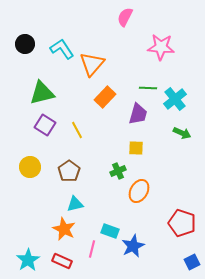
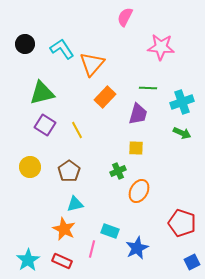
cyan cross: moved 7 px right, 3 px down; rotated 20 degrees clockwise
blue star: moved 4 px right, 2 px down
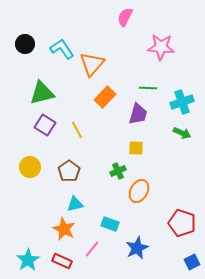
cyan rectangle: moved 7 px up
pink line: rotated 24 degrees clockwise
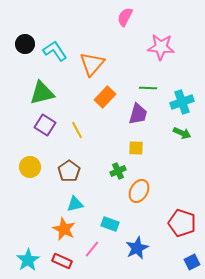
cyan L-shape: moved 7 px left, 2 px down
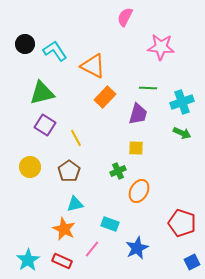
orange triangle: moved 1 px right, 2 px down; rotated 44 degrees counterclockwise
yellow line: moved 1 px left, 8 px down
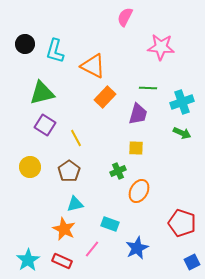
cyan L-shape: rotated 130 degrees counterclockwise
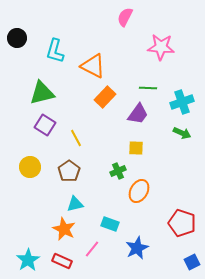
black circle: moved 8 px left, 6 px up
purple trapezoid: rotated 20 degrees clockwise
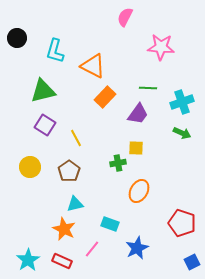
green triangle: moved 1 px right, 2 px up
green cross: moved 8 px up; rotated 14 degrees clockwise
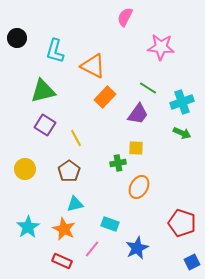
green line: rotated 30 degrees clockwise
yellow circle: moved 5 px left, 2 px down
orange ellipse: moved 4 px up
cyan star: moved 33 px up
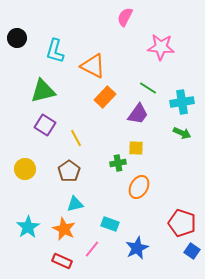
cyan cross: rotated 10 degrees clockwise
blue square: moved 11 px up; rotated 28 degrees counterclockwise
